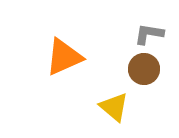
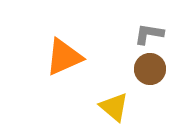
brown circle: moved 6 px right
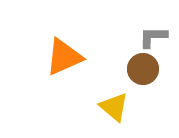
gray L-shape: moved 4 px right, 3 px down; rotated 8 degrees counterclockwise
brown circle: moved 7 px left
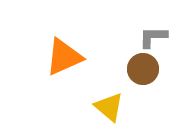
yellow triangle: moved 5 px left
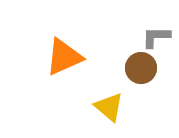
gray L-shape: moved 3 px right
brown circle: moved 2 px left, 1 px up
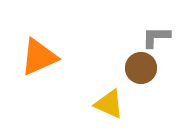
orange triangle: moved 25 px left
yellow triangle: moved 3 px up; rotated 16 degrees counterclockwise
